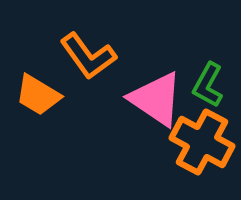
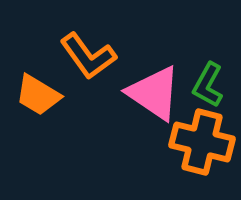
pink triangle: moved 2 px left, 6 px up
orange cross: rotated 14 degrees counterclockwise
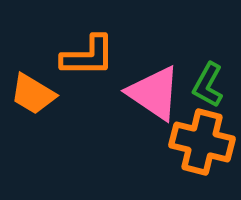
orange L-shape: rotated 54 degrees counterclockwise
orange trapezoid: moved 5 px left, 1 px up
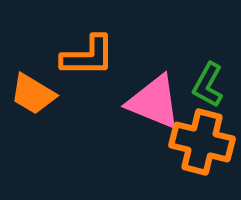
pink triangle: moved 9 px down; rotated 12 degrees counterclockwise
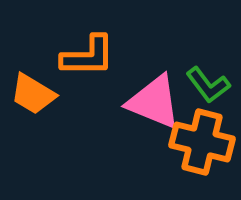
green L-shape: rotated 66 degrees counterclockwise
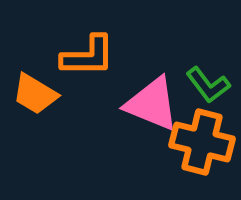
orange trapezoid: moved 2 px right
pink triangle: moved 2 px left, 2 px down
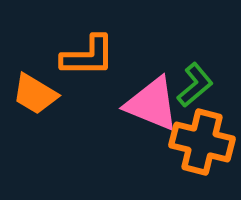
green L-shape: moved 13 px left; rotated 93 degrees counterclockwise
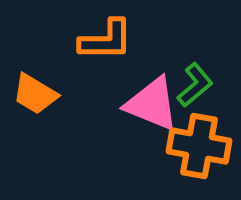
orange L-shape: moved 18 px right, 16 px up
orange cross: moved 3 px left, 4 px down; rotated 4 degrees counterclockwise
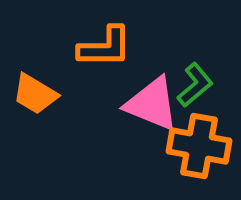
orange L-shape: moved 1 px left, 7 px down
